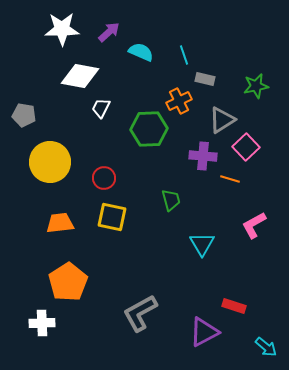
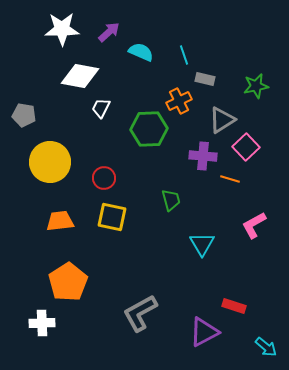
orange trapezoid: moved 2 px up
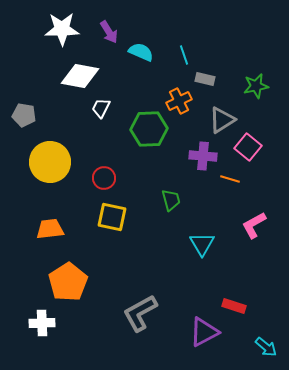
purple arrow: rotated 100 degrees clockwise
pink square: moved 2 px right; rotated 8 degrees counterclockwise
orange trapezoid: moved 10 px left, 8 px down
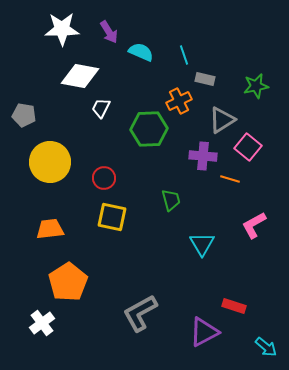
white cross: rotated 35 degrees counterclockwise
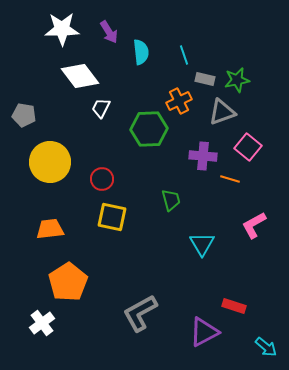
cyan semicircle: rotated 60 degrees clockwise
white diamond: rotated 42 degrees clockwise
green star: moved 19 px left, 6 px up
gray triangle: moved 8 px up; rotated 12 degrees clockwise
red circle: moved 2 px left, 1 px down
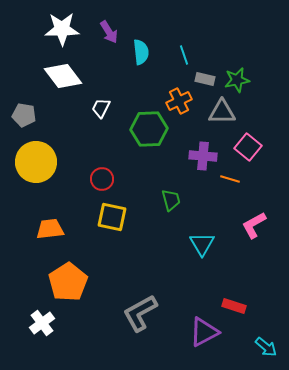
white diamond: moved 17 px left
gray triangle: rotated 20 degrees clockwise
yellow circle: moved 14 px left
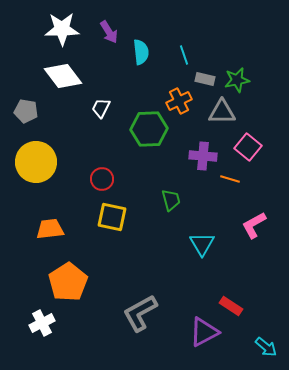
gray pentagon: moved 2 px right, 4 px up
red rectangle: moved 3 px left; rotated 15 degrees clockwise
white cross: rotated 10 degrees clockwise
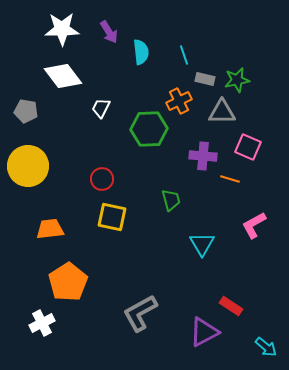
pink square: rotated 16 degrees counterclockwise
yellow circle: moved 8 px left, 4 px down
